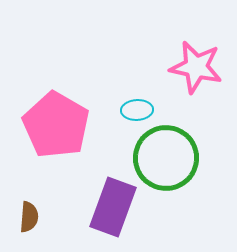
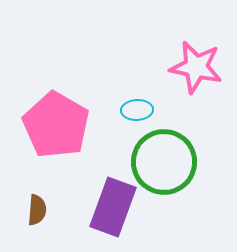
green circle: moved 2 px left, 4 px down
brown semicircle: moved 8 px right, 7 px up
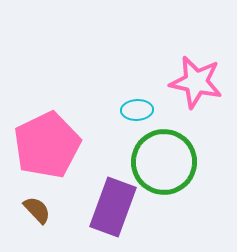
pink star: moved 15 px down
pink pentagon: moved 9 px left, 20 px down; rotated 16 degrees clockwise
brown semicircle: rotated 48 degrees counterclockwise
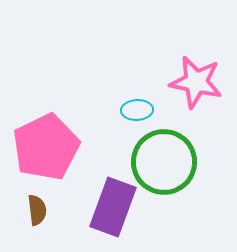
pink pentagon: moved 1 px left, 2 px down
brown semicircle: rotated 36 degrees clockwise
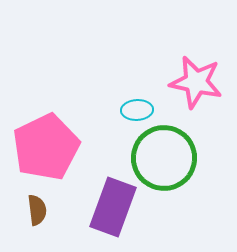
green circle: moved 4 px up
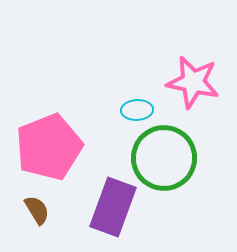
pink star: moved 3 px left
pink pentagon: moved 3 px right; rotated 4 degrees clockwise
brown semicircle: rotated 24 degrees counterclockwise
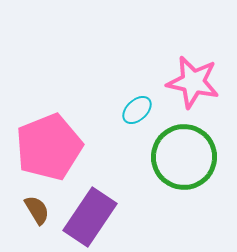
cyan ellipse: rotated 40 degrees counterclockwise
green circle: moved 20 px right, 1 px up
purple rectangle: moved 23 px left, 10 px down; rotated 14 degrees clockwise
